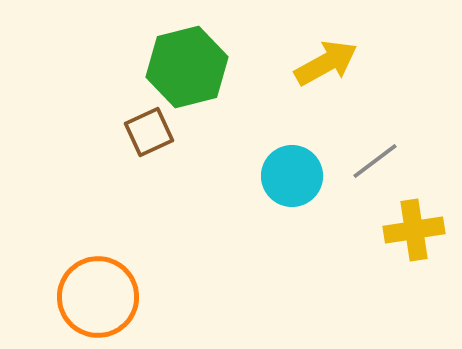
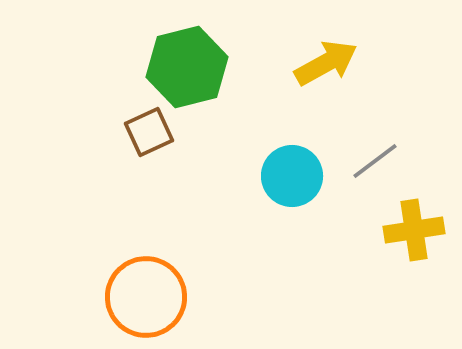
orange circle: moved 48 px right
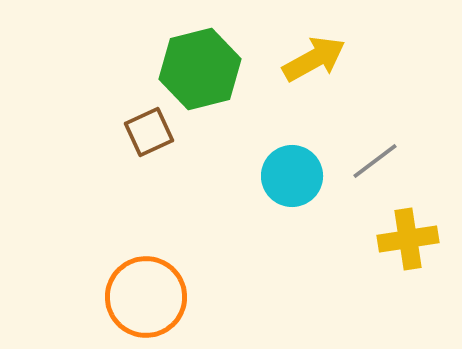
yellow arrow: moved 12 px left, 4 px up
green hexagon: moved 13 px right, 2 px down
yellow cross: moved 6 px left, 9 px down
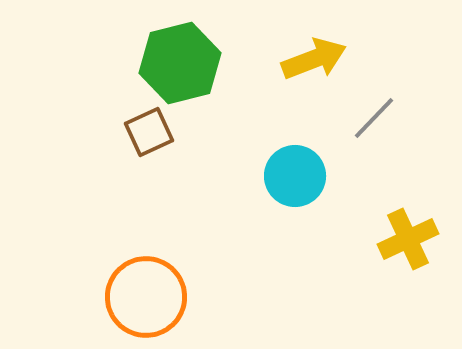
yellow arrow: rotated 8 degrees clockwise
green hexagon: moved 20 px left, 6 px up
gray line: moved 1 px left, 43 px up; rotated 9 degrees counterclockwise
cyan circle: moved 3 px right
yellow cross: rotated 16 degrees counterclockwise
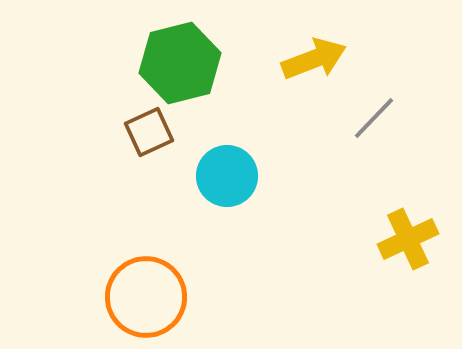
cyan circle: moved 68 px left
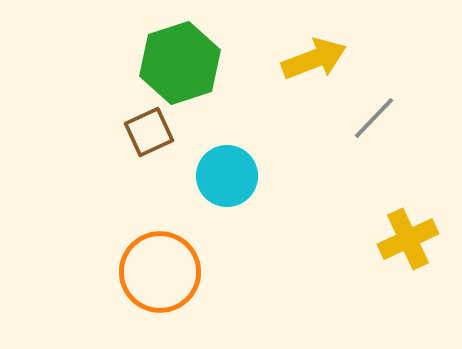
green hexagon: rotated 4 degrees counterclockwise
orange circle: moved 14 px right, 25 px up
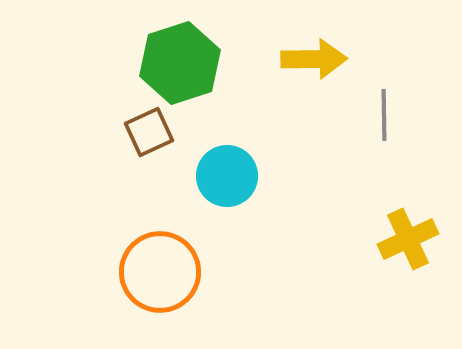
yellow arrow: rotated 20 degrees clockwise
gray line: moved 10 px right, 3 px up; rotated 45 degrees counterclockwise
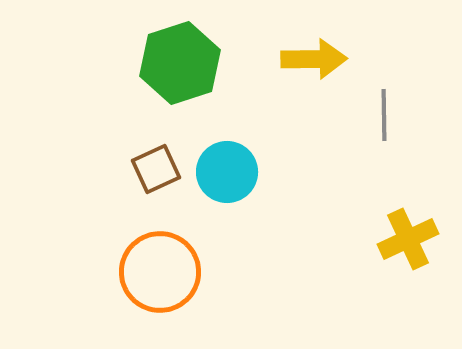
brown square: moved 7 px right, 37 px down
cyan circle: moved 4 px up
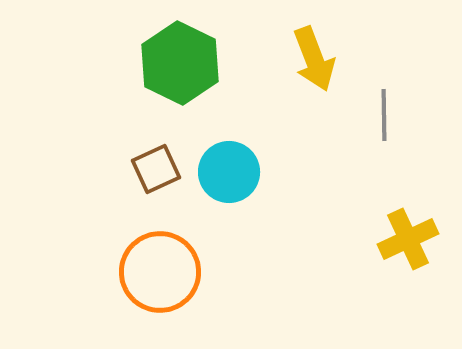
yellow arrow: rotated 70 degrees clockwise
green hexagon: rotated 16 degrees counterclockwise
cyan circle: moved 2 px right
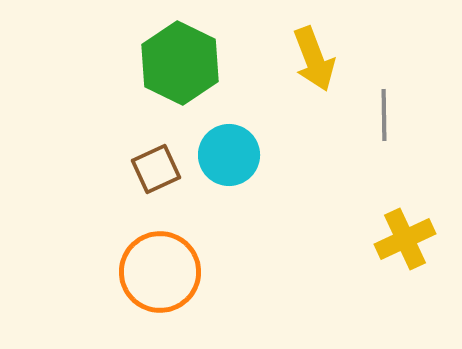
cyan circle: moved 17 px up
yellow cross: moved 3 px left
